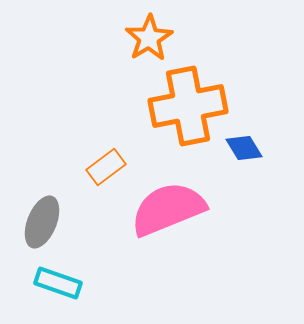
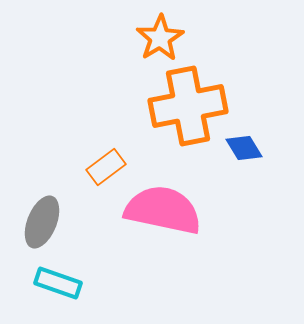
orange star: moved 11 px right
pink semicircle: moved 5 px left, 1 px down; rotated 34 degrees clockwise
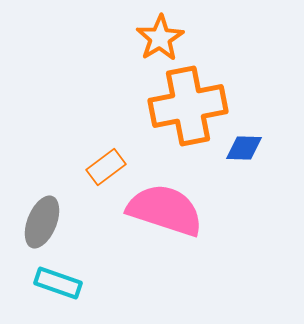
blue diamond: rotated 57 degrees counterclockwise
pink semicircle: moved 2 px right; rotated 6 degrees clockwise
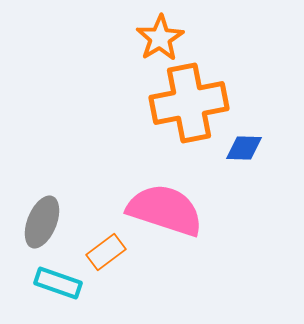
orange cross: moved 1 px right, 3 px up
orange rectangle: moved 85 px down
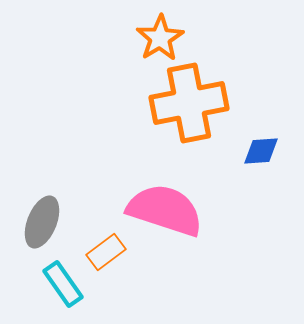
blue diamond: moved 17 px right, 3 px down; rotated 6 degrees counterclockwise
cyan rectangle: moved 5 px right, 1 px down; rotated 36 degrees clockwise
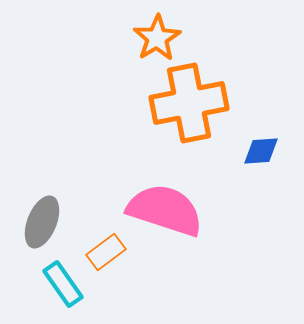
orange star: moved 3 px left
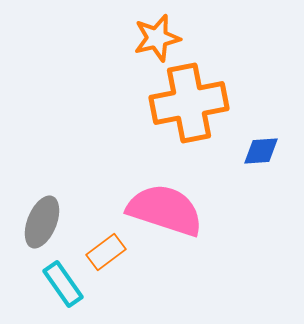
orange star: rotated 18 degrees clockwise
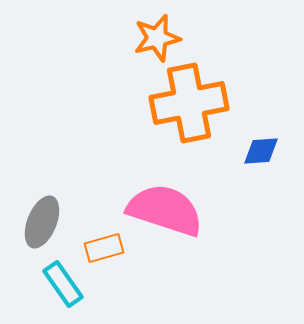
orange rectangle: moved 2 px left, 4 px up; rotated 21 degrees clockwise
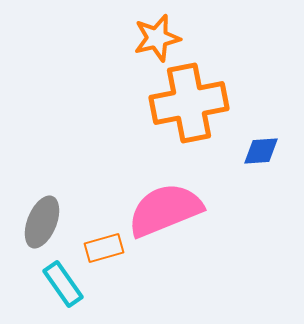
pink semicircle: rotated 40 degrees counterclockwise
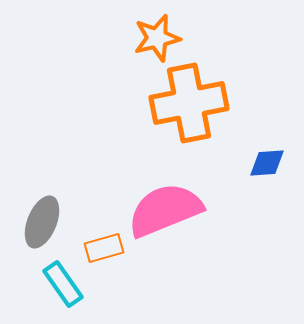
blue diamond: moved 6 px right, 12 px down
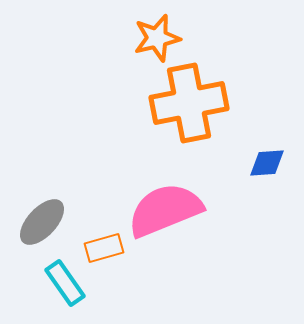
gray ellipse: rotated 21 degrees clockwise
cyan rectangle: moved 2 px right, 1 px up
